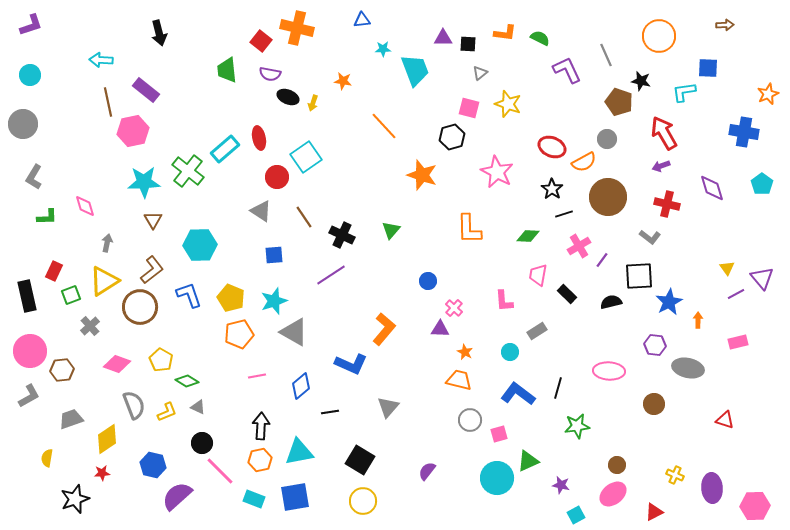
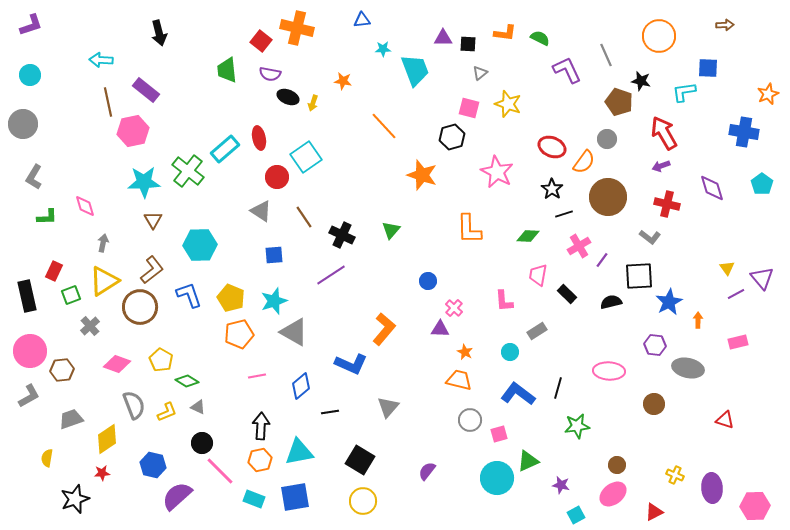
orange semicircle at (584, 162): rotated 25 degrees counterclockwise
gray arrow at (107, 243): moved 4 px left
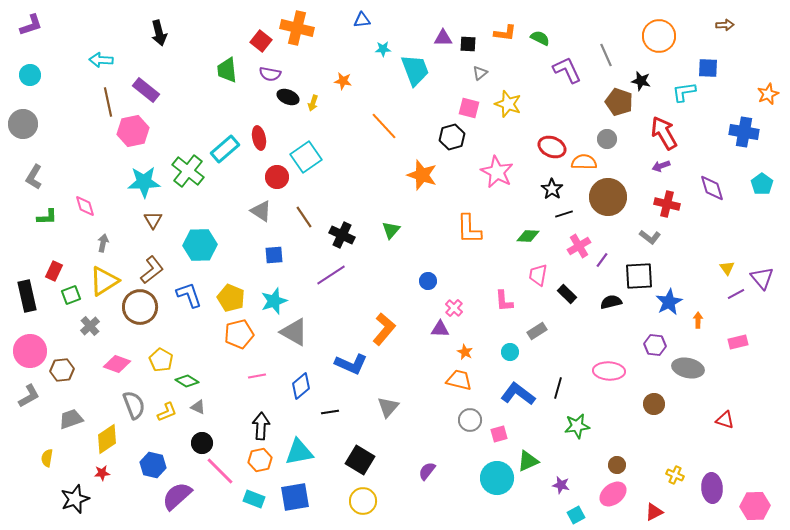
orange semicircle at (584, 162): rotated 125 degrees counterclockwise
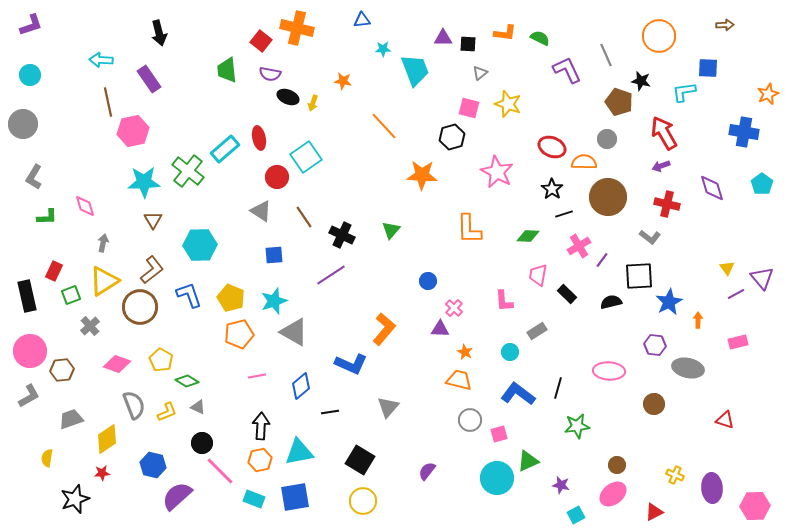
purple rectangle at (146, 90): moved 3 px right, 11 px up; rotated 16 degrees clockwise
orange star at (422, 175): rotated 16 degrees counterclockwise
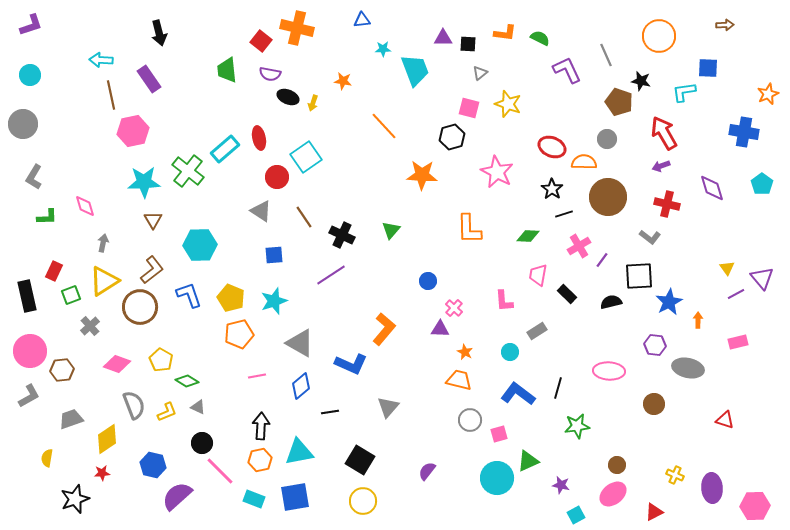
brown line at (108, 102): moved 3 px right, 7 px up
gray triangle at (294, 332): moved 6 px right, 11 px down
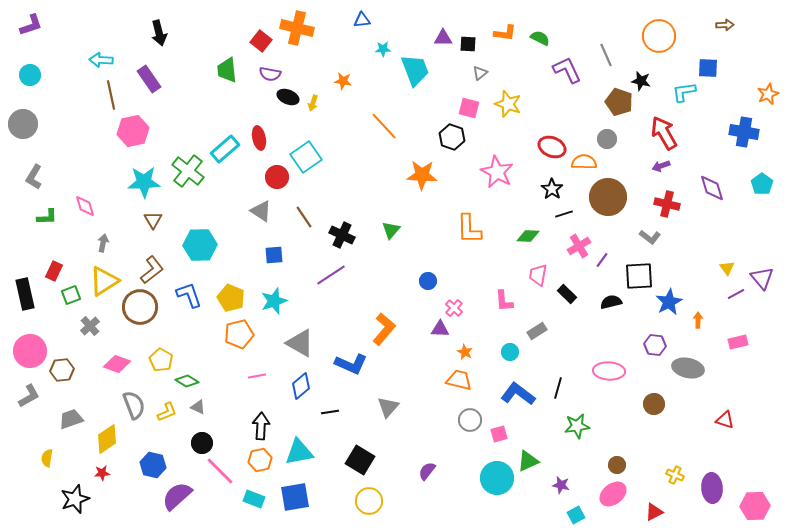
black hexagon at (452, 137): rotated 25 degrees counterclockwise
black rectangle at (27, 296): moved 2 px left, 2 px up
yellow circle at (363, 501): moved 6 px right
